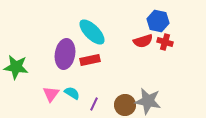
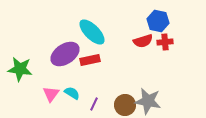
red cross: rotated 21 degrees counterclockwise
purple ellipse: rotated 48 degrees clockwise
green star: moved 4 px right, 2 px down
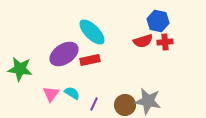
purple ellipse: moved 1 px left
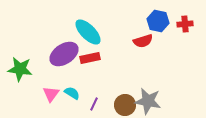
cyan ellipse: moved 4 px left
red cross: moved 20 px right, 18 px up
red rectangle: moved 2 px up
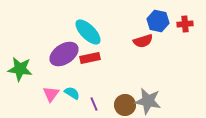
purple line: rotated 48 degrees counterclockwise
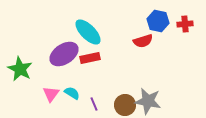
green star: rotated 20 degrees clockwise
